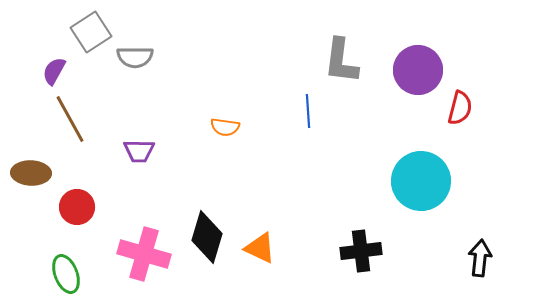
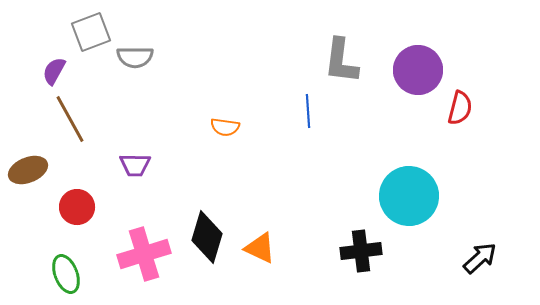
gray square: rotated 12 degrees clockwise
purple trapezoid: moved 4 px left, 14 px down
brown ellipse: moved 3 px left, 3 px up; rotated 24 degrees counterclockwise
cyan circle: moved 12 px left, 15 px down
pink cross: rotated 33 degrees counterclockwise
black arrow: rotated 42 degrees clockwise
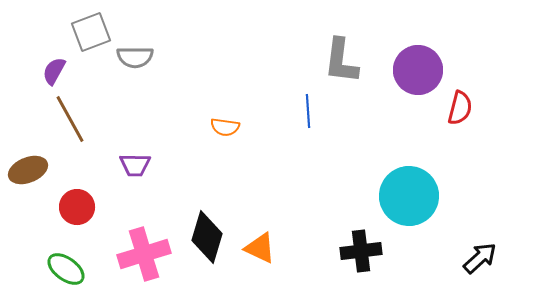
green ellipse: moved 5 px up; rotated 33 degrees counterclockwise
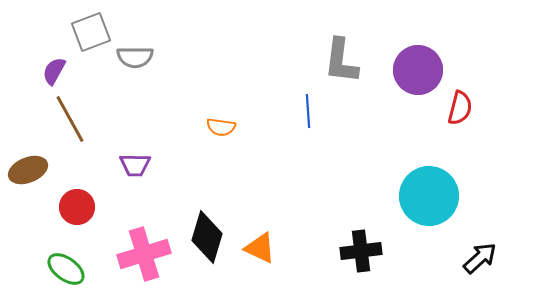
orange semicircle: moved 4 px left
cyan circle: moved 20 px right
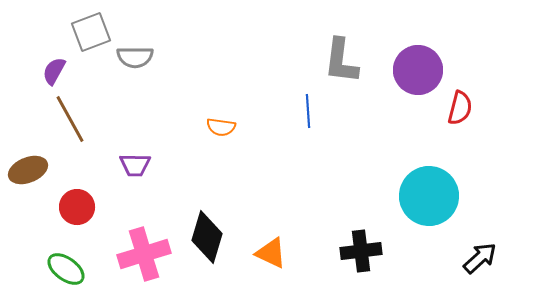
orange triangle: moved 11 px right, 5 px down
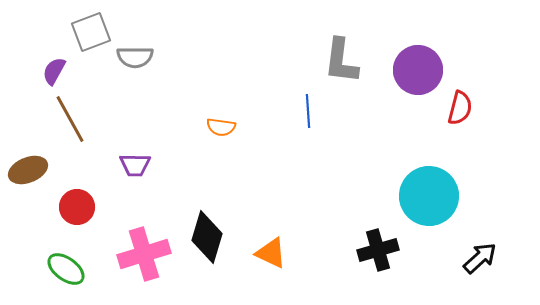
black cross: moved 17 px right, 1 px up; rotated 9 degrees counterclockwise
